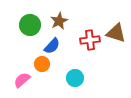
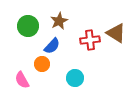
green circle: moved 2 px left, 1 px down
brown triangle: rotated 15 degrees clockwise
pink semicircle: rotated 78 degrees counterclockwise
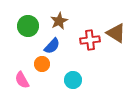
cyan circle: moved 2 px left, 2 px down
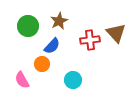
brown triangle: rotated 15 degrees clockwise
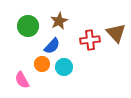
cyan circle: moved 9 px left, 13 px up
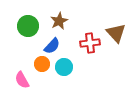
red cross: moved 3 px down
